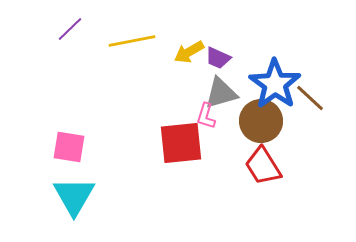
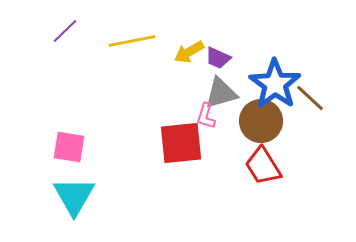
purple line: moved 5 px left, 2 px down
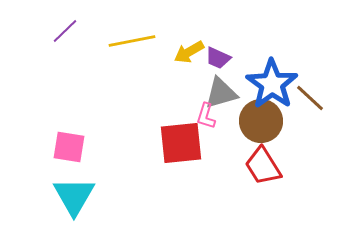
blue star: moved 3 px left
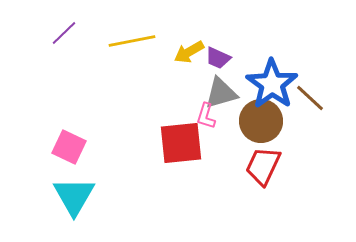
purple line: moved 1 px left, 2 px down
pink square: rotated 16 degrees clockwise
red trapezoid: rotated 57 degrees clockwise
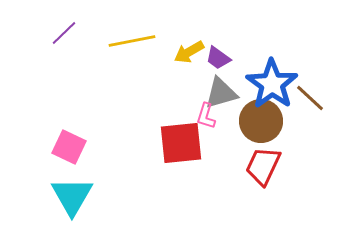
purple trapezoid: rotated 12 degrees clockwise
cyan triangle: moved 2 px left
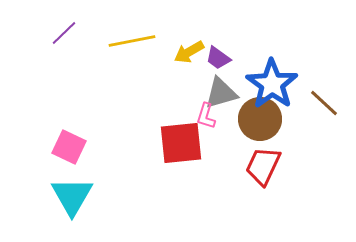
brown line: moved 14 px right, 5 px down
brown circle: moved 1 px left, 2 px up
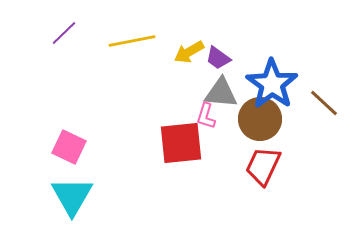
gray triangle: rotated 21 degrees clockwise
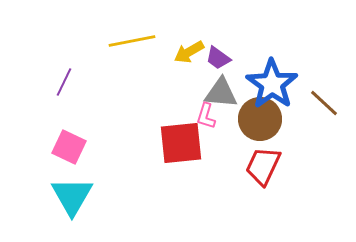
purple line: moved 49 px down; rotated 20 degrees counterclockwise
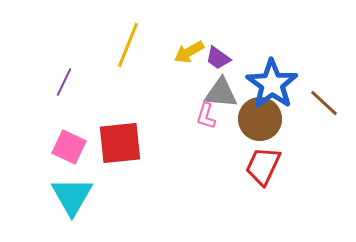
yellow line: moved 4 px left, 4 px down; rotated 57 degrees counterclockwise
red square: moved 61 px left
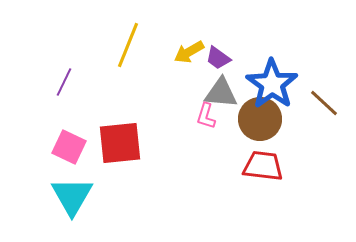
red trapezoid: rotated 72 degrees clockwise
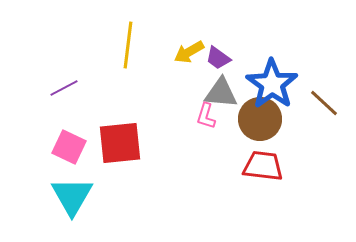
yellow line: rotated 15 degrees counterclockwise
purple line: moved 6 px down; rotated 36 degrees clockwise
